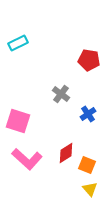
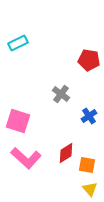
blue cross: moved 1 px right, 2 px down
pink L-shape: moved 1 px left, 1 px up
orange square: rotated 12 degrees counterclockwise
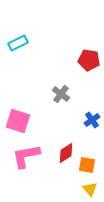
blue cross: moved 3 px right, 4 px down
pink L-shape: moved 2 px up; rotated 128 degrees clockwise
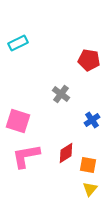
orange square: moved 1 px right
yellow triangle: rotated 21 degrees clockwise
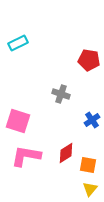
gray cross: rotated 18 degrees counterclockwise
pink L-shape: rotated 20 degrees clockwise
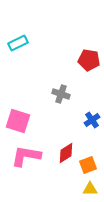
orange square: rotated 30 degrees counterclockwise
yellow triangle: rotated 49 degrees clockwise
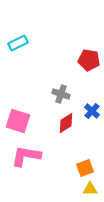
blue cross: moved 9 px up; rotated 14 degrees counterclockwise
red diamond: moved 30 px up
orange square: moved 3 px left, 3 px down
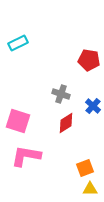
blue cross: moved 1 px right, 5 px up
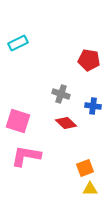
blue cross: rotated 35 degrees counterclockwise
red diamond: rotated 75 degrees clockwise
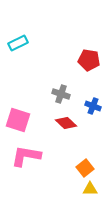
blue cross: rotated 14 degrees clockwise
pink square: moved 1 px up
orange square: rotated 18 degrees counterclockwise
